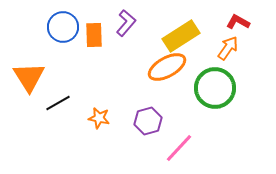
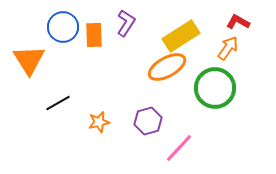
purple L-shape: rotated 8 degrees counterclockwise
orange triangle: moved 17 px up
orange star: moved 4 px down; rotated 25 degrees counterclockwise
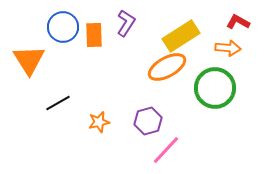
orange arrow: rotated 60 degrees clockwise
pink line: moved 13 px left, 2 px down
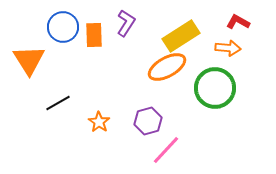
orange star: rotated 25 degrees counterclockwise
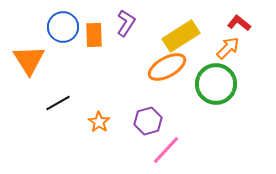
red L-shape: moved 1 px right, 1 px down; rotated 10 degrees clockwise
orange arrow: rotated 50 degrees counterclockwise
green circle: moved 1 px right, 4 px up
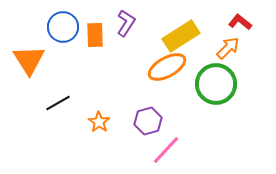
red L-shape: moved 1 px right, 1 px up
orange rectangle: moved 1 px right
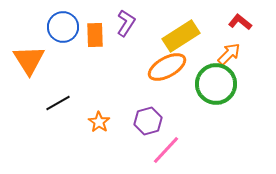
orange arrow: moved 1 px right, 6 px down
